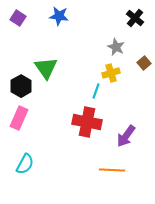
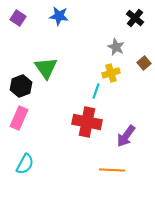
black hexagon: rotated 10 degrees clockwise
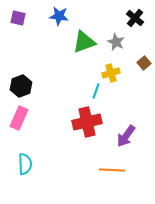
purple square: rotated 21 degrees counterclockwise
gray star: moved 5 px up
green triangle: moved 38 px right, 26 px up; rotated 45 degrees clockwise
red cross: rotated 24 degrees counterclockwise
cyan semicircle: rotated 30 degrees counterclockwise
